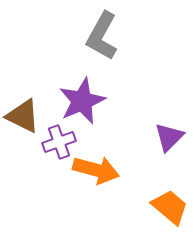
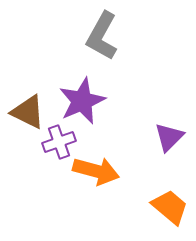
brown triangle: moved 5 px right, 4 px up
orange arrow: moved 1 px down
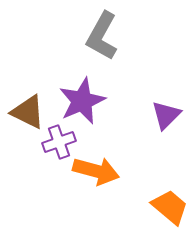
purple triangle: moved 3 px left, 22 px up
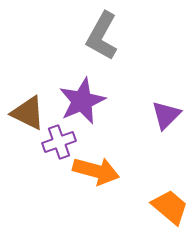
brown triangle: moved 1 px down
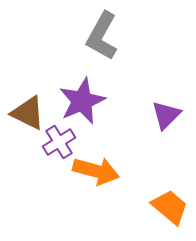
purple cross: rotated 12 degrees counterclockwise
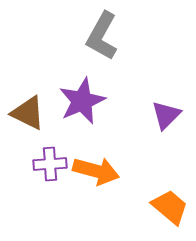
purple cross: moved 9 px left, 22 px down; rotated 28 degrees clockwise
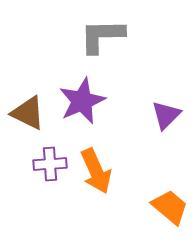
gray L-shape: rotated 60 degrees clockwise
orange arrow: rotated 51 degrees clockwise
